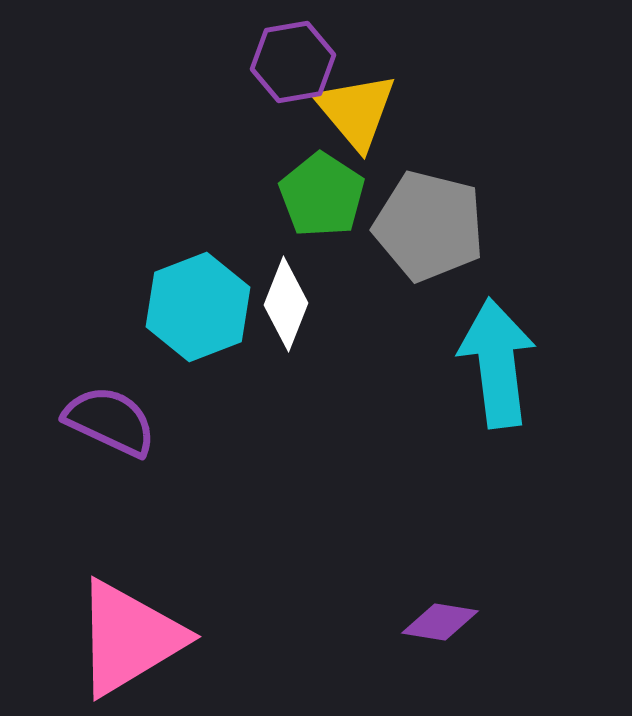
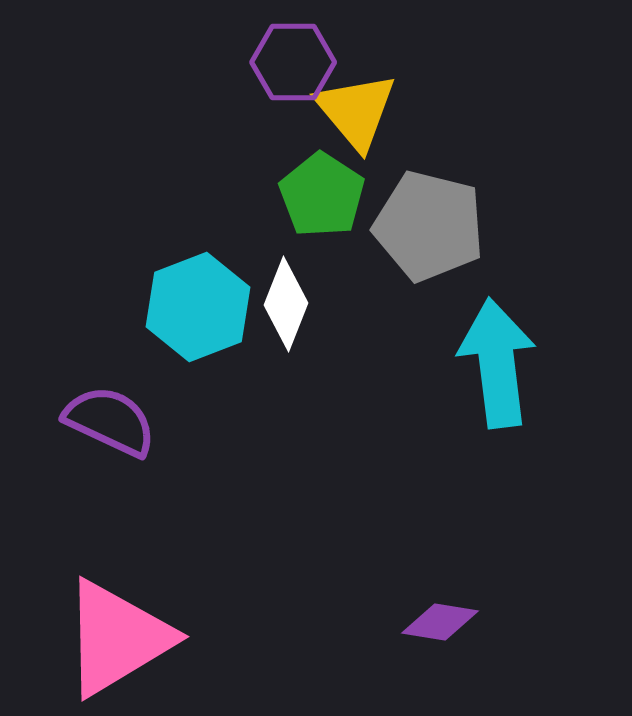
purple hexagon: rotated 10 degrees clockwise
pink triangle: moved 12 px left
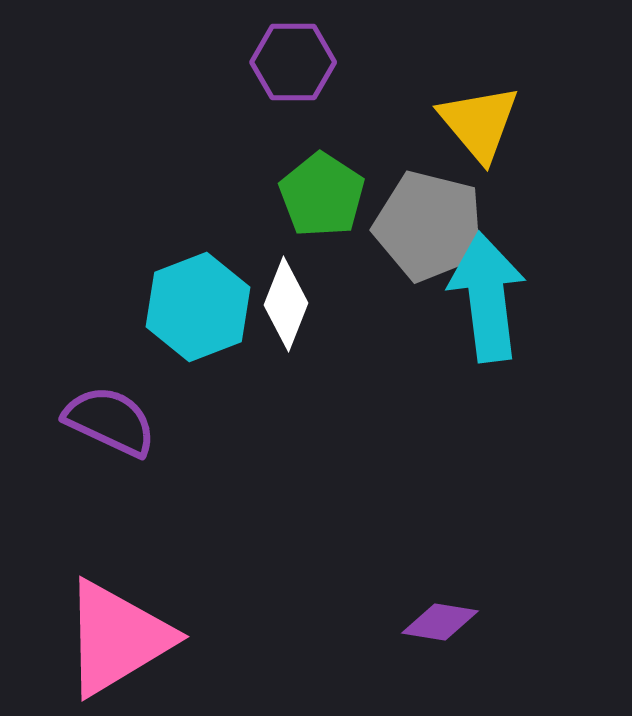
yellow triangle: moved 123 px right, 12 px down
cyan arrow: moved 10 px left, 66 px up
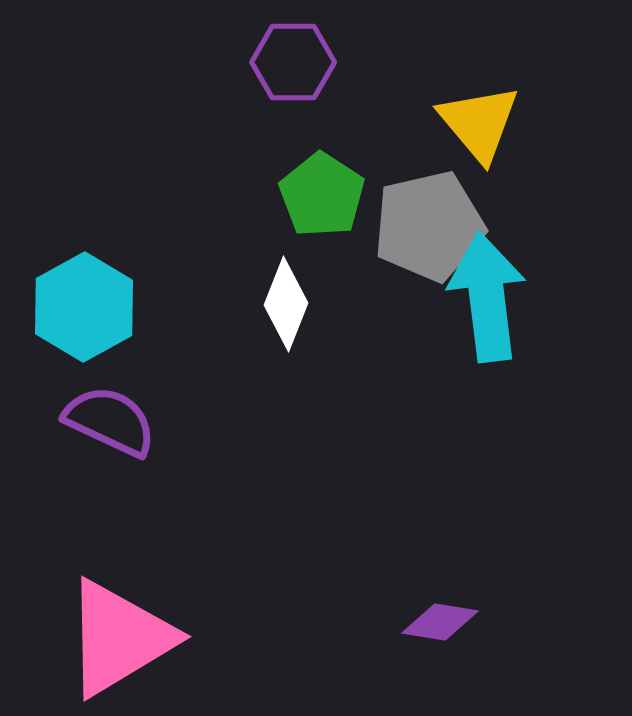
gray pentagon: rotated 27 degrees counterclockwise
cyan hexagon: moved 114 px left; rotated 8 degrees counterclockwise
pink triangle: moved 2 px right
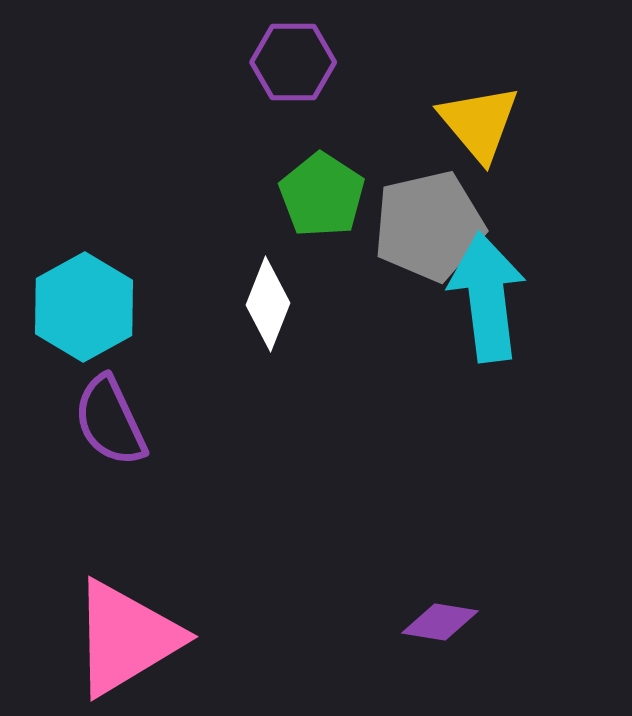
white diamond: moved 18 px left
purple semicircle: rotated 140 degrees counterclockwise
pink triangle: moved 7 px right
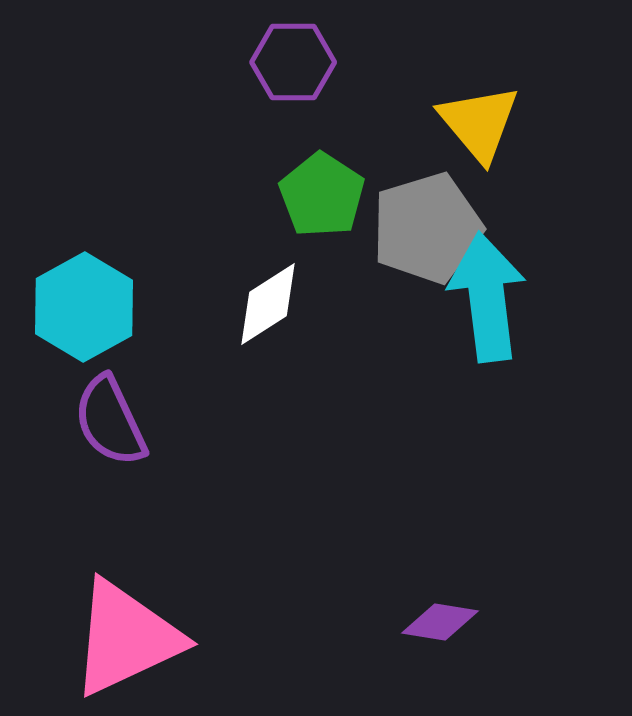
gray pentagon: moved 2 px left, 2 px down; rotated 4 degrees counterclockwise
white diamond: rotated 36 degrees clockwise
pink triangle: rotated 6 degrees clockwise
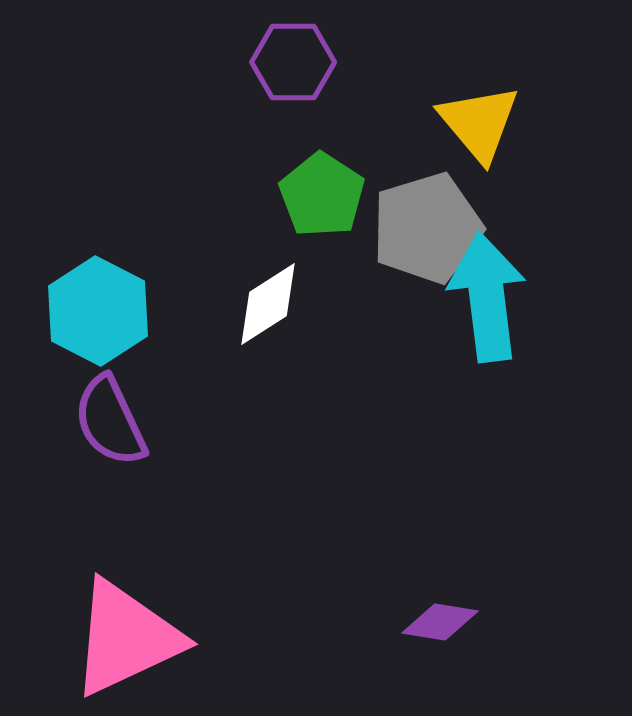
cyan hexagon: moved 14 px right, 4 px down; rotated 4 degrees counterclockwise
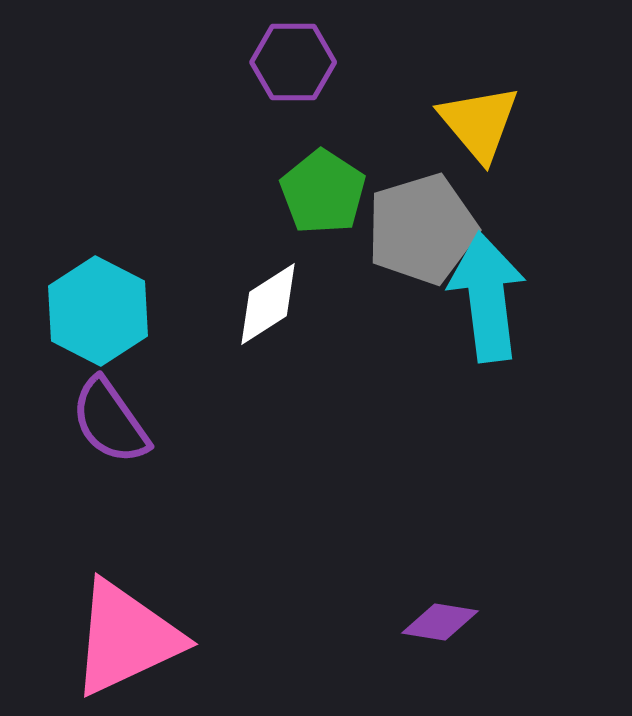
green pentagon: moved 1 px right, 3 px up
gray pentagon: moved 5 px left, 1 px down
purple semicircle: rotated 10 degrees counterclockwise
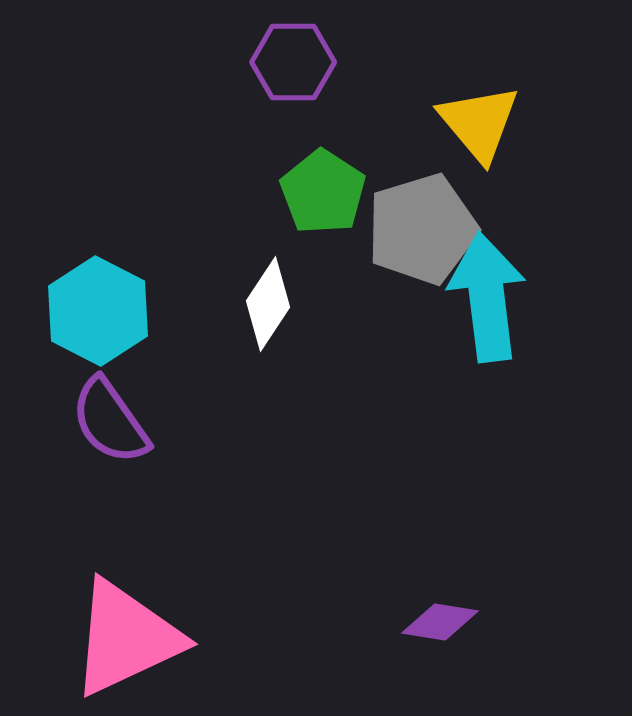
white diamond: rotated 24 degrees counterclockwise
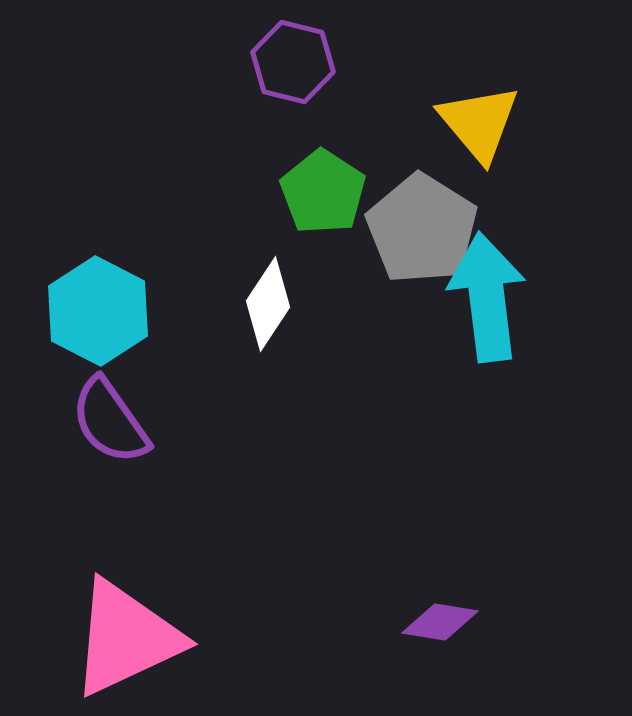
purple hexagon: rotated 14 degrees clockwise
gray pentagon: rotated 23 degrees counterclockwise
